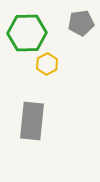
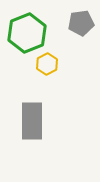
green hexagon: rotated 21 degrees counterclockwise
gray rectangle: rotated 6 degrees counterclockwise
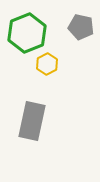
gray pentagon: moved 4 px down; rotated 20 degrees clockwise
gray rectangle: rotated 12 degrees clockwise
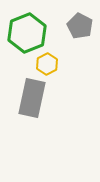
gray pentagon: moved 1 px left, 1 px up; rotated 15 degrees clockwise
gray rectangle: moved 23 px up
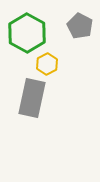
green hexagon: rotated 9 degrees counterclockwise
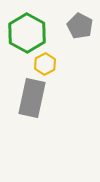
yellow hexagon: moved 2 px left
